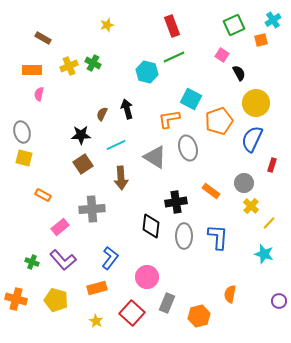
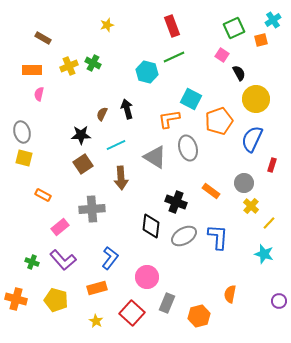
green square at (234, 25): moved 3 px down
yellow circle at (256, 103): moved 4 px up
black cross at (176, 202): rotated 30 degrees clockwise
gray ellipse at (184, 236): rotated 60 degrees clockwise
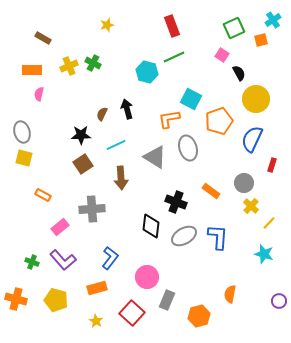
gray rectangle at (167, 303): moved 3 px up
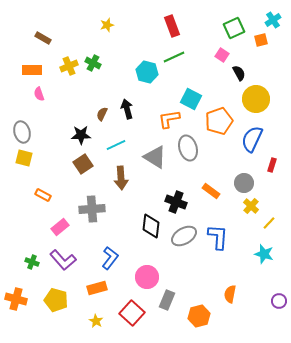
pink semicircle at (39, 94): rotated 32 degrees counterclockwise
